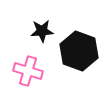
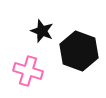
black star: rotated 25 degrees clockwise
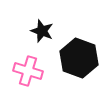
black hexagon: moved 7 px down
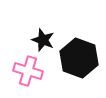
black star: moved 1 px right, 9 px down
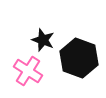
pink cross: rotated 16 degrees clockwise
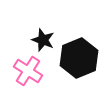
black hexagon: rotated 18 degrees clockwise
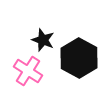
black hexagon: rotated 9 degrees counterclockwise
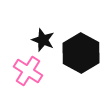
black hexagon: moved 2 px right, 5 px up
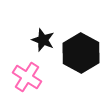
pink cross: moved 1 px left, 6 px down
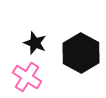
black star: moved 8 px left, 3 px down
